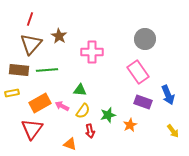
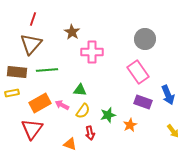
red line: moved 3 px right
brown star: moved 13 px right, 4 px up
brown rectangle: moved 2 px left, 2 px down
pink arrow: moved 1 px up
red arrow: moved 2 px down
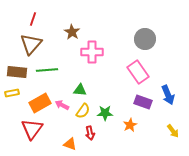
green star: moved 3 px left, 2 px up; rotated 14 degrees clockwise
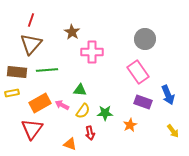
red line: moved 2 px left, 1 px down
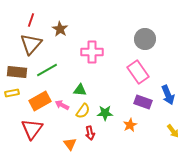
brown star: moved 12 px left, 3 px up
green line: rotated 25 degrees counterclockwise
orange rectangle: moved 2 px up
orange triangle: rotated 32 degrees clockwise
